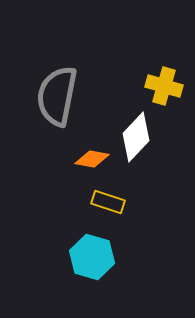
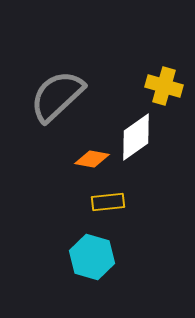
gray semicircle: rotated 36 degrees clockwise
white diamond: rotated 12 degrees clockwise
yellow rectangle: rotated 24 degrees counterclockwise
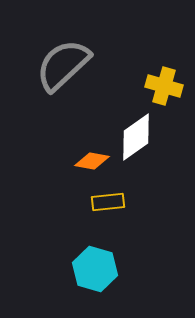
gray semicircle: moved 6 px right, 31 px up
orange diamond: moved 2 px down
cyan hexagon: moved 3 px right, 12 px down
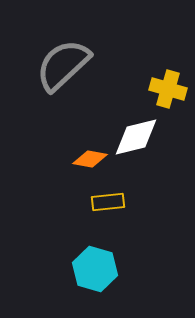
yellow cross: moved 4 px right, 3 px down
white diamond: rotated 21 degrees clockwise
orange diamond: moved 2 px left, 2 px up
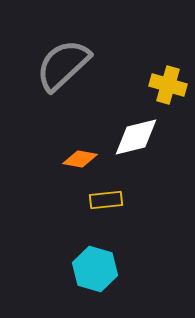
yellow cross: moved 4 px up
orange diamond: moved 10 px left
yellow rectangle: moved 2 px left, 2 px up
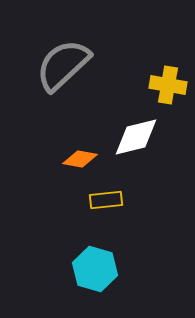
yellow cross: rotated 6 degrees counterclockwise
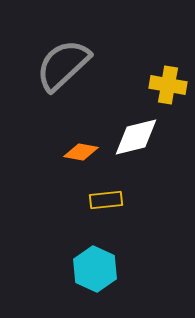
orange diamond: moved 1 px right, 7 px up
cyan hexagon: rotated 9 degrees clockwise
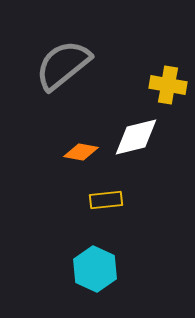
gray semicircle: rotated 4 degrees clockwise
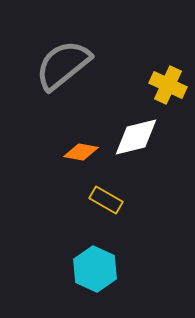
yellow cross: rotated 15 degrees clockwise
yellow rectangle: rotated 36 degrees clockwise
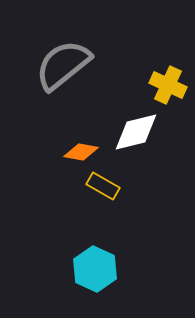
white diamond: moved 5 px up
yellow rectangle: moved 3 px left, 14 px up
